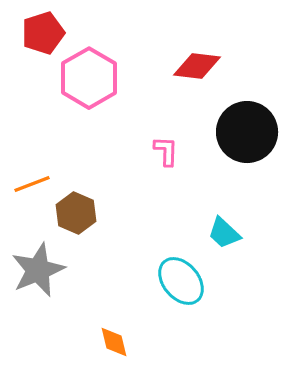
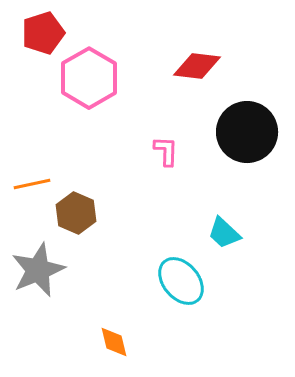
orange line: rotated 9 degrees clockwise
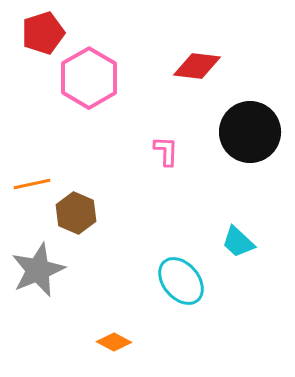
black circle: moved 3 px right
cyan trapezoid: moved 14 px right, 9 px down
orange diamond: rotated 48 degrees counterclockwise
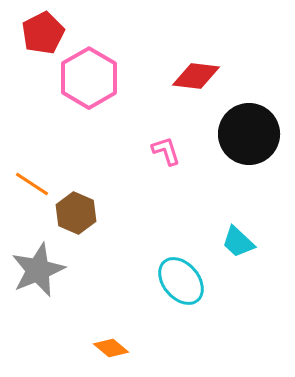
red pentagon: rotated 9 degrees counterclockwise
red diamond: moved 1 px left, 10 px down
black circle: moved 1 px left, 2 px down
pink L-shape: rotated 20 degrees counterclockwise
orange line: rotated 45 degrees clockwise
orange diamond: moved 3 px left, 6 px down; rotated 12 degrees clockwise
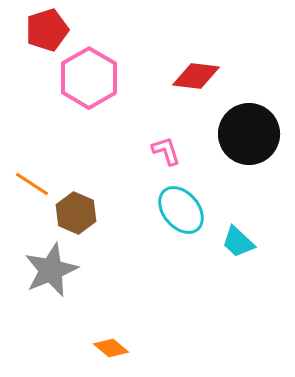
red pentagon: moved 4 px right, 3 px up; rotated 9 degrees clockwise
gray star: moved 13 px right
cyan ellipse: moved 71 px up
